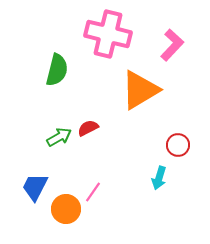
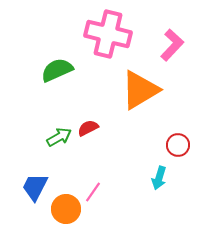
green semicircle: rotated 128 degrees counterclockwise
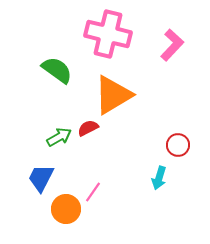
green semicircle: rotated 60 degrees clockwise
orange triangle: moved 27 px left, 5 px down
blue trapezoid: moved 6 px right, 9 px up
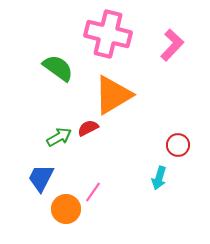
green semicircle: moved 1 px right, 2 px up
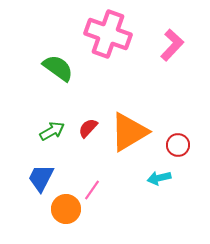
pink cross: rotated 6 degrees clockwise
orange triangle: moved 16 px right, 37 px down
red semicircle: rotated 20 degrees counterclockwise
green arrow: moved 7 px left, 6 px up
cyan arrow: rotated 60 degrees clockwise
pink line: moved 1 px left, 2 px up
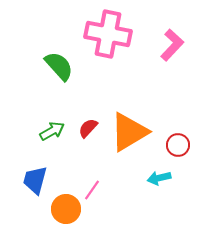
pink cross: rotated 9 degrees counterclockwise
green semicircle: moved 1 px right, 2 px up; rotated 12 degrees clockwise
blue trapezoid: moved 6 px left, 2 px down; rotated 12 degrees counterclockwise
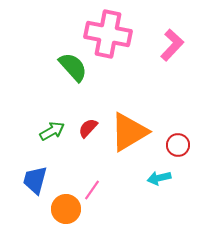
green semicircle: moved 14 px right, 1 px down
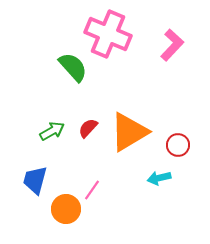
pink cross: rotated 12 degrees clockwise
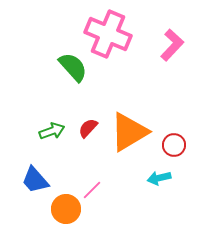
green arrow: rotated 10 degrees clockwise
red circle: moved 4 px left
blue trapezoid: rotated 56 degrees counterclockwise
pink line: rotated 10 degrees clockwise
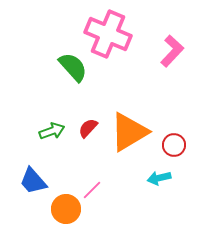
pink L-shape: moved 6 px down
blue trapezoid: moved 2 px left, 1 px down
